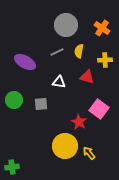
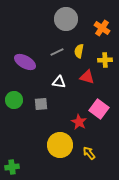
gray circle: moved 6 px up
yellow circle: moved 5 px left, 1 px up
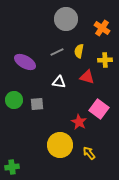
gray square: moved 4 px left
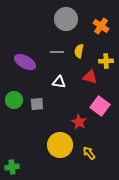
orange cross: moved 1 px left, 2 px up
gray line: rotated 24 degrees clockwise
yellow cross: moved 1 px right, 1 px down
red triangle: moved 3 px right
pink square: moved 1 px right, 3 px up
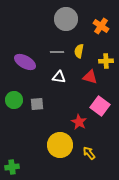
white triangle: moved 5 px up
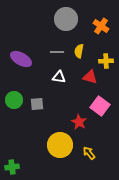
purple ellipse: moved 4 px left, 3 px up
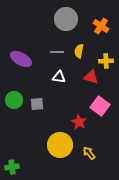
red triangle: moved 1 px right
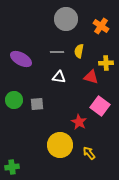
yellow cross: moved 2 px down
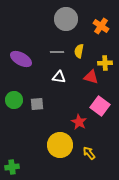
yellow cross: moved 1 px left
